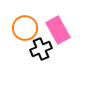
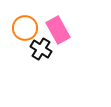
black cross: rotated 35 degrees counterclockwise
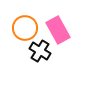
black cross: moved 1 px left, 2 px down
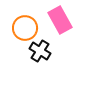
pink rectangle: moved 2 px right, 10 px up
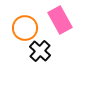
black cross: rotated 10 degrees clockwise
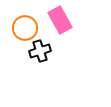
black cross: rotated 30 degrees clockwise
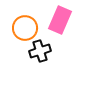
pink rectangle: rotated 52 degrees clockwise
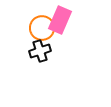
orange circle: moved 17 px right
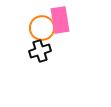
pink rectangle: rotated 32 degrees counterclockwise
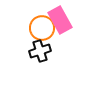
pink rectangle: rotated 20 degrees counterclockwise
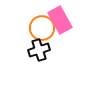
black cross: moved 1 px left, 1 px up
